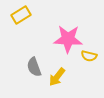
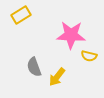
pink star: moved 3 px right, 4 px up
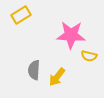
gray semicircle: moved 3 px down; rotated 24 degrees clockwise
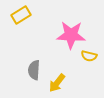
yellow arrow: moved 6 px down
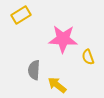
pink star: moved 8 px left, 4 px down
yellow semicircle: moved 1 px left, 1 px down; rotated 56 degrees clockwise
yellow arrow: moved 2 px down; rotated 90 degrees clockwise
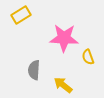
pink star: moved 1 px right, 1 px up
yellow arrow: moved 6 px right
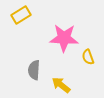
yellow arrow: moved 2 px left
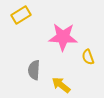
pink star: moved 1 px left, 1 px up
